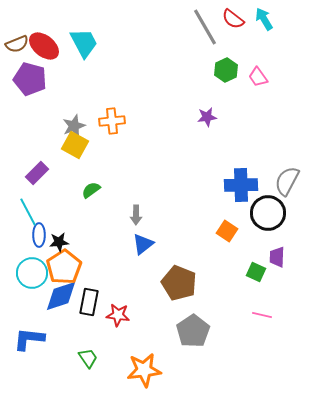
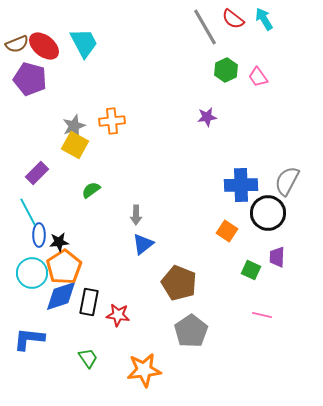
green square: moved 5 px left, 2 px up
gray pentagon: moved 2 px left
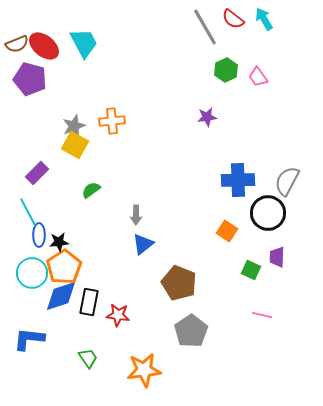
blue cross: moved 3 px left, 5 px up
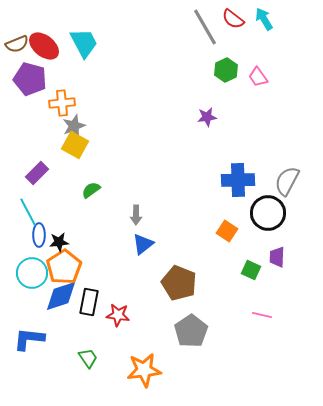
orange cross: moved 50 px left, 18 px up
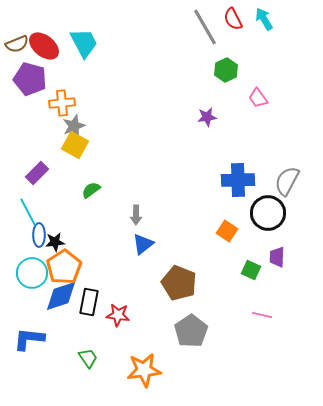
red semicircle: rotated 25 degrees clockwise
pink trapezoid: moved 21 px down
black star: moved 4 px left
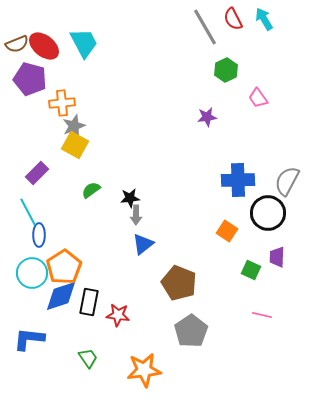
black star: moved 75 px right, 44 px up
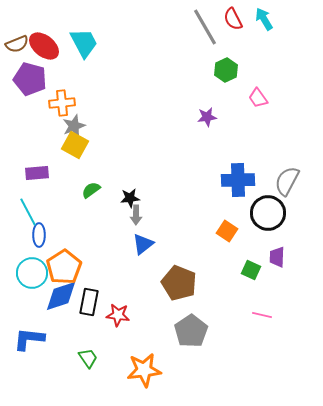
purple rectangle: rotated 40 degrees clockwise
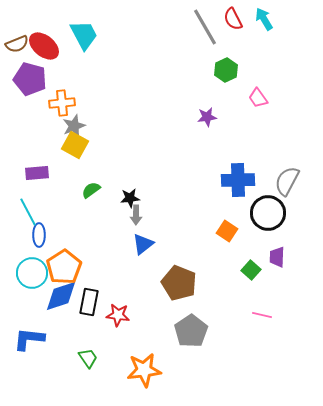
cyan trapezoid: moved 8 px up
green square: rotated 18 degrees clockwise
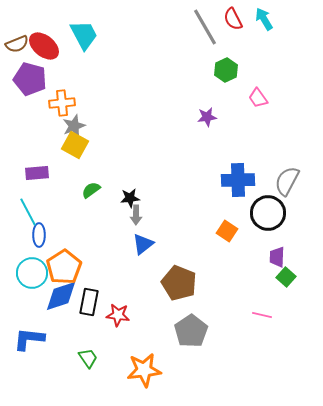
green square: moved 35 px right, 7 px down
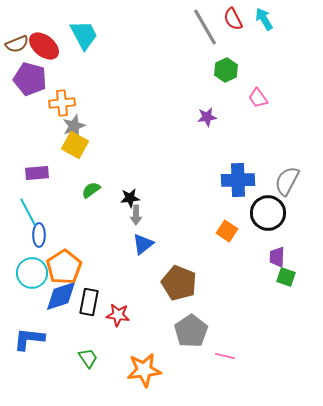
green square: rotated 24 degrees counterclockwise
pink line: moved 37 px left, 41 px down
